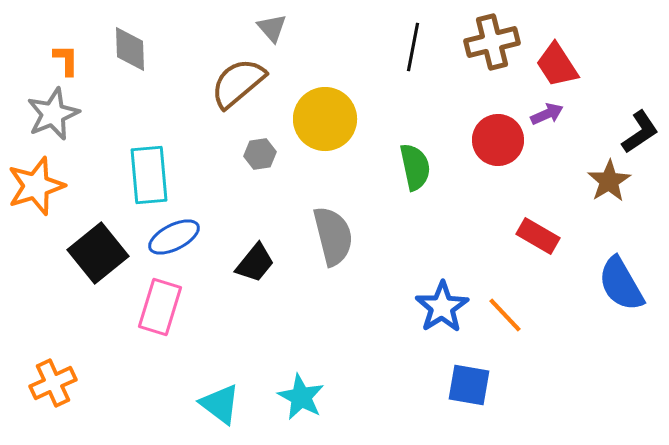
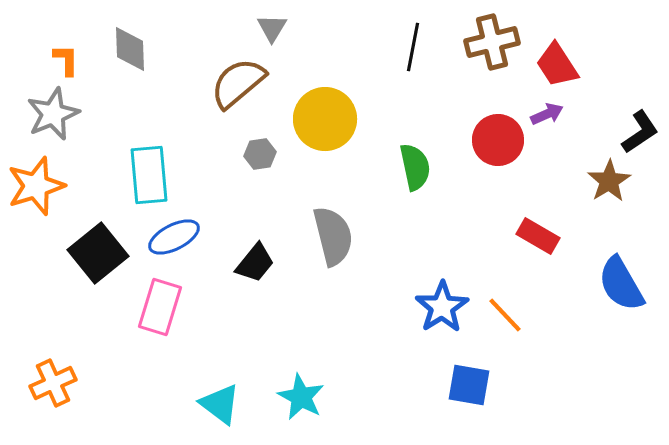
gray triangle: rotated 12 degrees clockwise
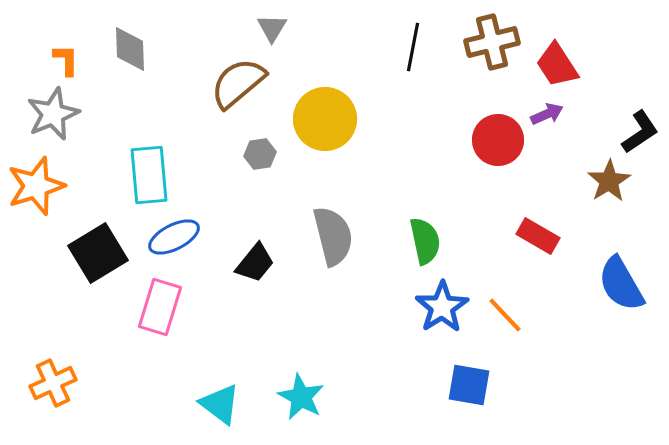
green semicircle: moved 10 px right, 74 px down
black square: rotated 8 degrees clockwise
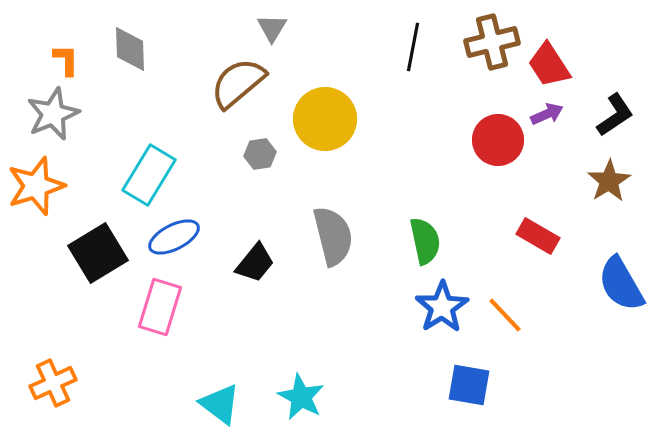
red trapezoid: moved 8 px left
black L-shape: moved 25 px left, 17 px up
cyan rectangle: rotated 36 degrees clockwise
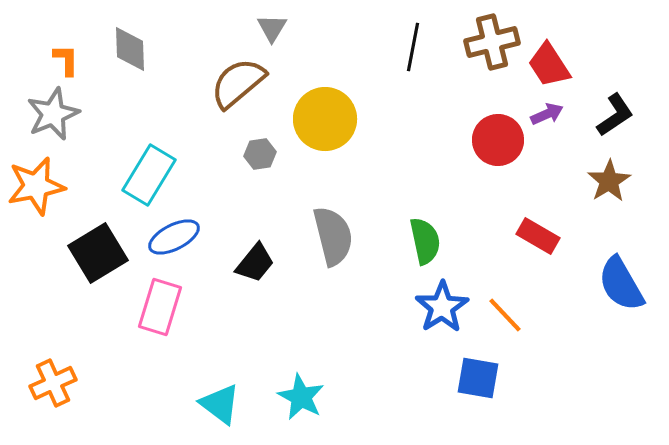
orange star: rotated 6 degrees clockwise
blue square: moved 9 px right, 7 px up
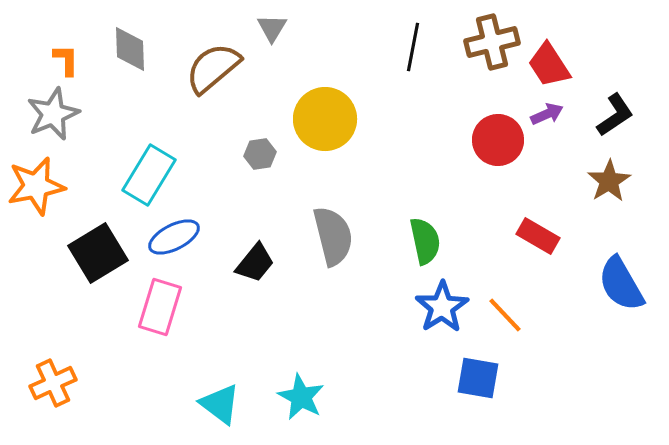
brown semicircle: moved 25 px left, 15 px up
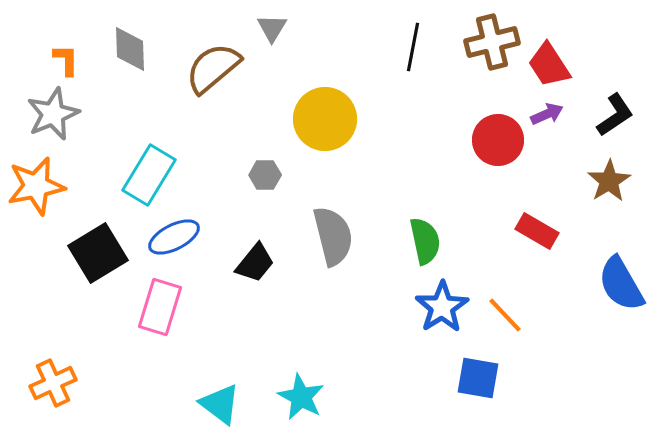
gray hexagon: moved 5 px right, 21 px down; rotated 8 degrees clockwise
red rectangle: moved 1 px left, 5 px up
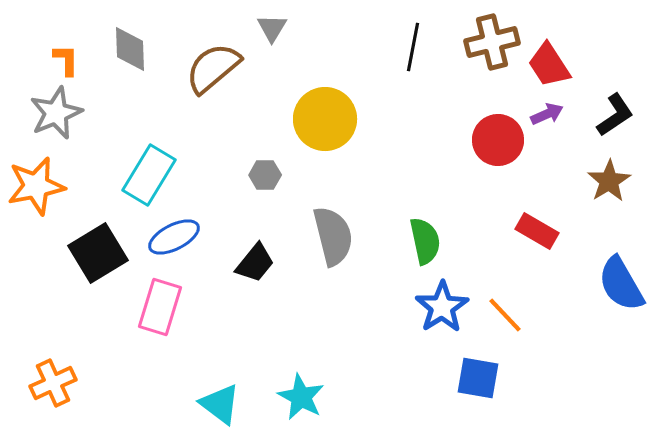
gray star: moved 3 px right, 1 px up
